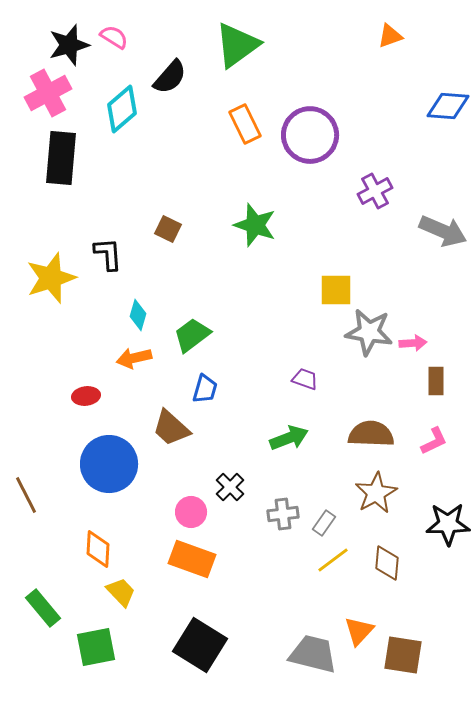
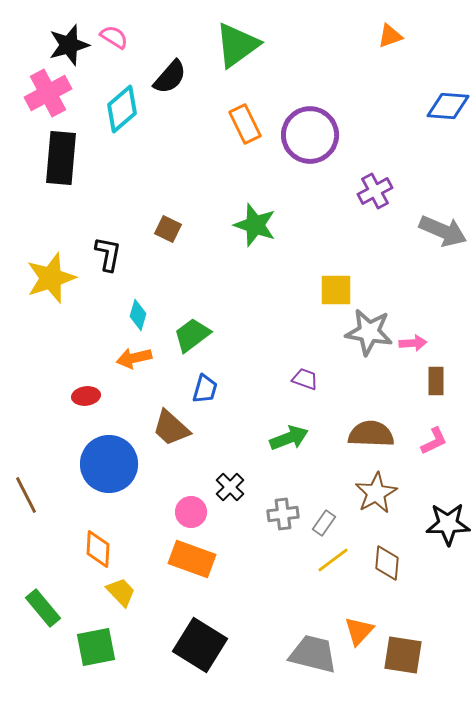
black L-shape at (108, 254): rotated 15 degrees clockwise
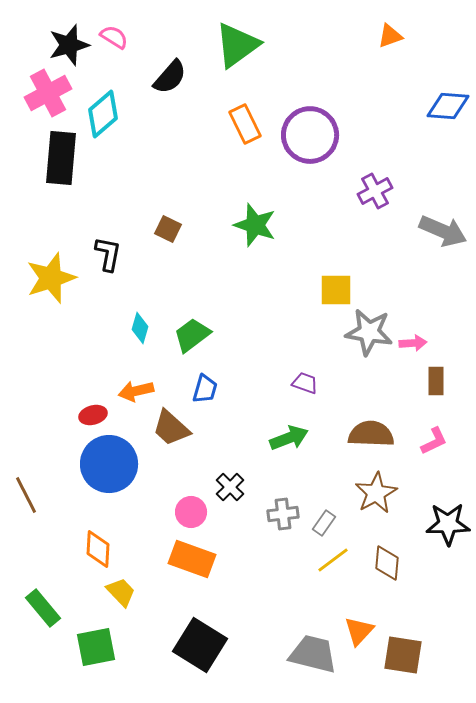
cyan diamond at (122, 109): moved 19 px left, 5 px down
cyan diamond at (138, 315): moved 2 px right, 13 px down
orange arrow at (134, 358): moved 2 px right, 33 px down
purple trapezoid at (305, 379): moved 4 px down
red ellipse at (86, 396): moved 7 px right, 19 px down; rotated 8 degrees counterclockwise
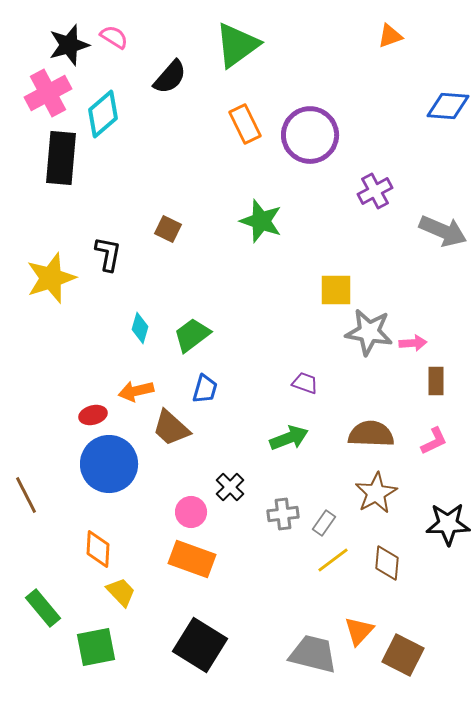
green star at (255, 225): moved 6 px right, 4 px up
brown square at (403, 655): rotated 18 degrees clockwise
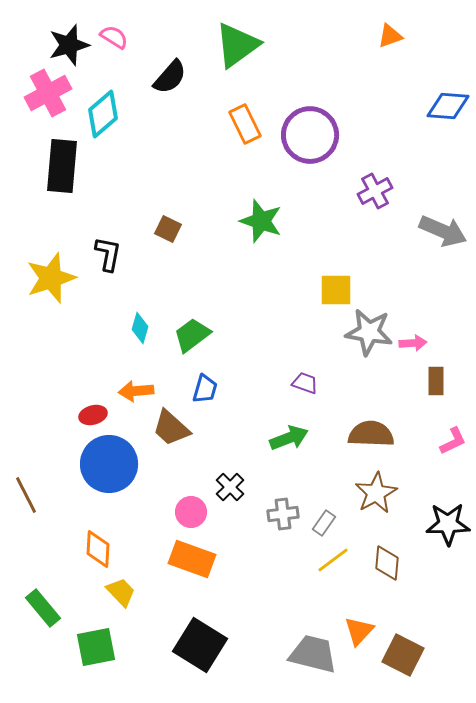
black rectangle at (61, 158): moved 1 px right, 8 px down
orange arrow at (136, 391): rotated 8 degrees clockwise
pink L-shape at (434, 441): moved 19 px right
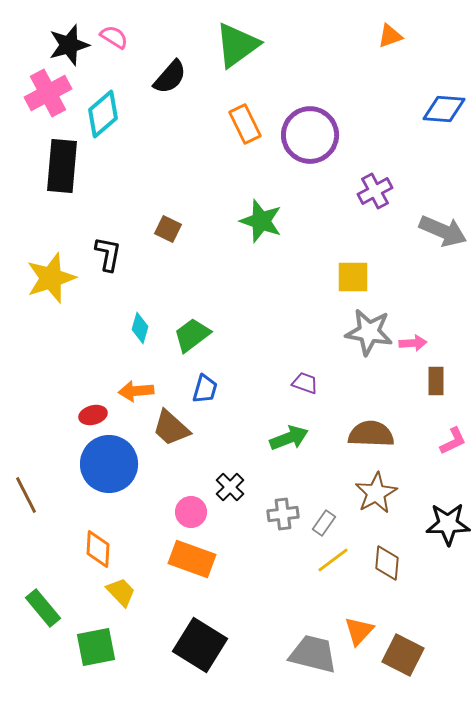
blue diamond at (448, 106): moved 4 px left, 3 px down
yellow square at (336, 290): moved 17 px right, 13 px up
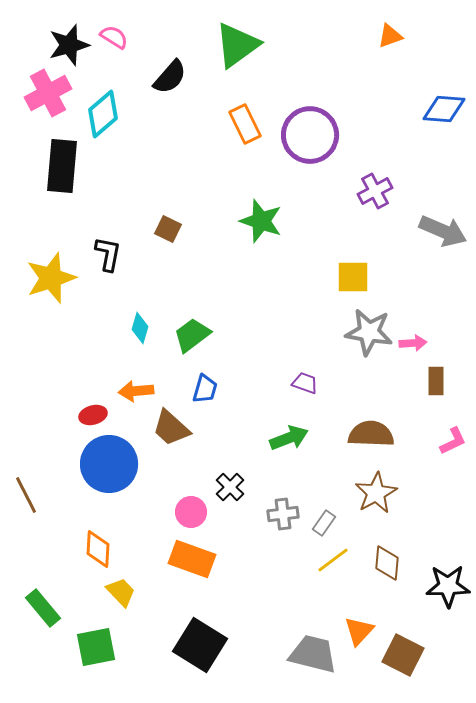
black star at (448, 524): moved 62 px down
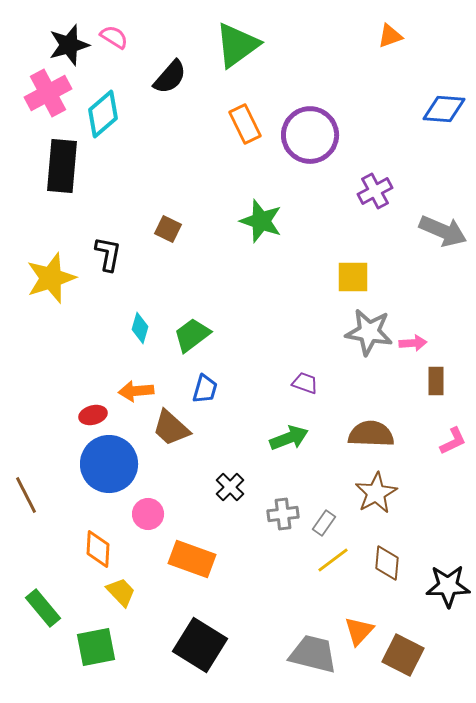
pink circle at (191, 512): moved 43 px left, 2 px down
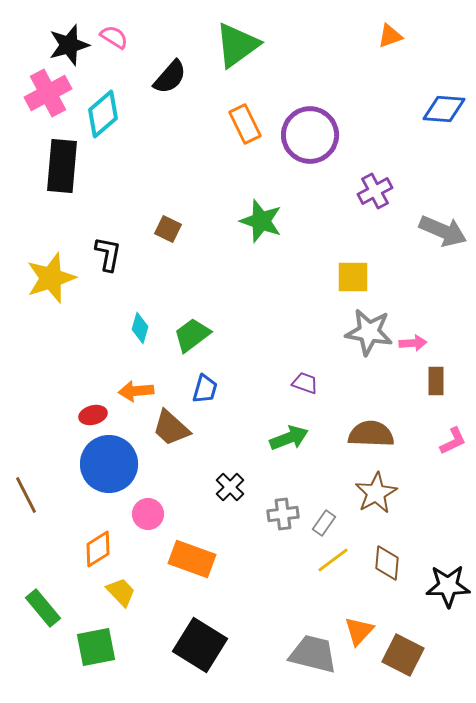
orange diamond at (98, 549): rotated 54 degrees clockwise
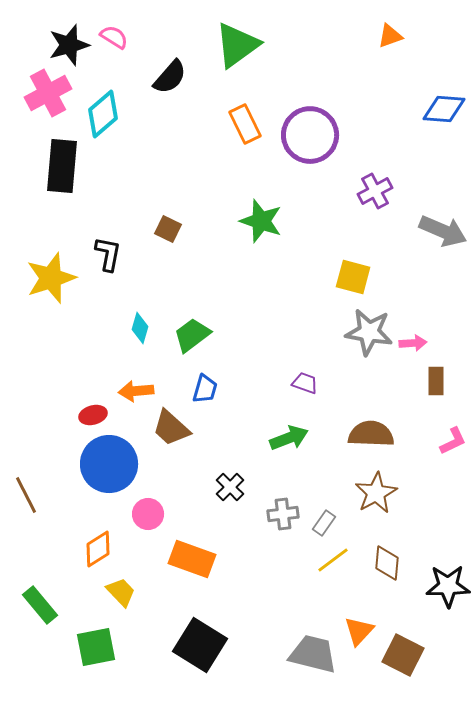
yellow square at (353, 277): rotated 15 degrees clockwise
green rectangle at (43, 608): moved 3 px left, 3 px up
